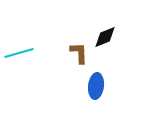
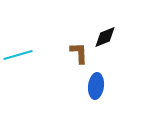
cyan line: moved 1 px left, 2 px down
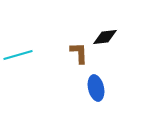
black diamond: rotated 15 degrees clockwise
blue ellipse: moved 2 px down; rotated 20 degrees counterclockwise
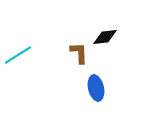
cyan line: rotated 16 degrees counterclockwise
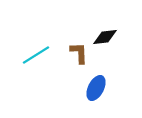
cyan line: moved 18 px right
blue ellipse: rotated 40 degrees clockwise
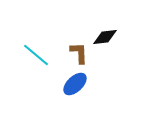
cyan line: rotated 72 degrees clockwise
blue ellipse: moved 21 px left, 4 px up; rotated 20 degrees clockwise
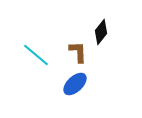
black diamond: moved 4 px left, 5 px up; rotated 45 degrees counterclockwise
brown L-shape: moved 1 px left, 1 px up
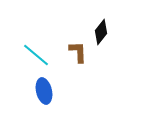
blue ellipse: moved 31 px left, 7 px down; rotated 60 degrees counterclockwise
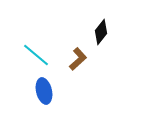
brown L-shape: moved 7 px down; rotated 50 degrees clockwise
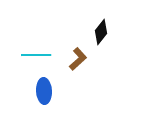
cyan line: rotated 40 degrees counterclockwise
blue ellipse: rotated 10 degrees clockwise
